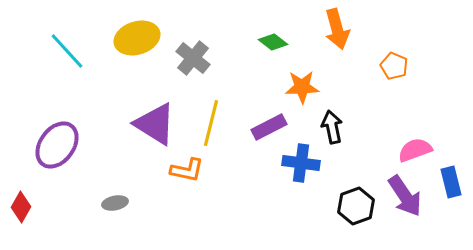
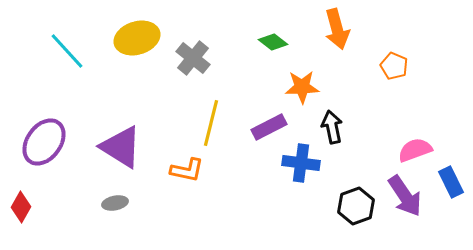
purple triangle: moved 34 px left, 23 px down
purple ellipse: moved 13 px left, 3 px up
blue rectangle: rotated 12 degrees counterclockwise
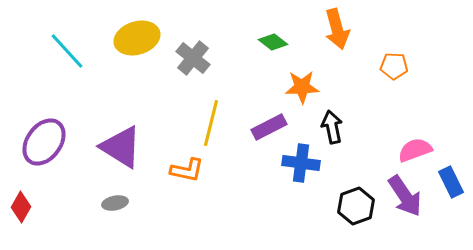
orange pentagon: rotated 20 degrees counterclockwise
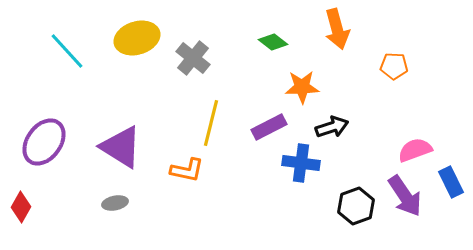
black arrow: rotated 84 degrees clockwise
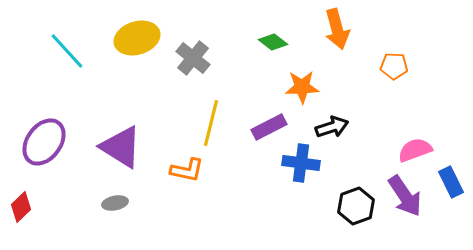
red diamond: rotated 16 degrees clockwise
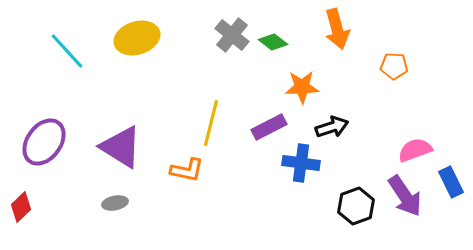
gray cross: moved 39 px right, 23 px up
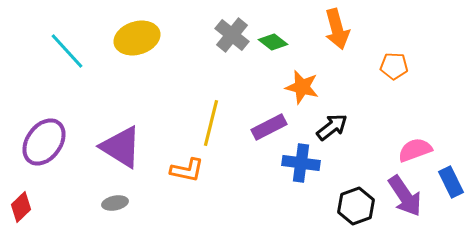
orange star: rotated 16 degrees clockwise
black arrow: rotated 20 degrees counterclockwise
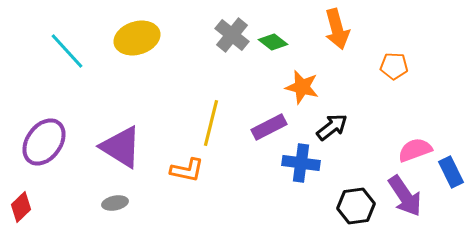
blue rectangle: moved 10 px up
black hexagon: rotated 12 degrees clockwise
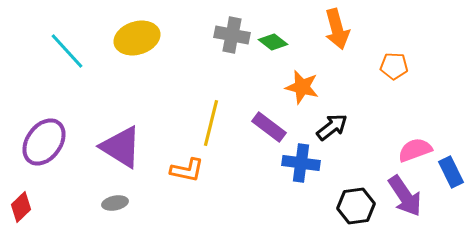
gray cross: rotated 28 degrees counterclockwise
purple rectangle: rotated 64 degrees clockwise
